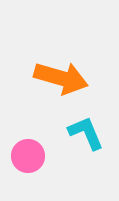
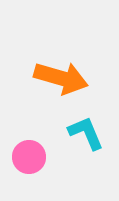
pink circle: moved 1 px right, 1 px down
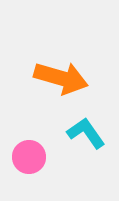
cyan L-shape: rotated 12 degrees counterclockwise
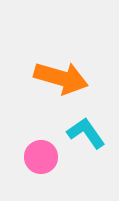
pink circle: moved 12 px right
